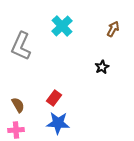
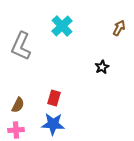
brown arrow: moved 6 px right, 1 px up
red rectangle: rotated 21 degrees counterclockwise
brown semicircle: rotated 56 degrees clockwise
blue star: moved 5 px left, 1 px down
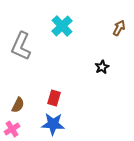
pink cross: moved 4 px left, 1 px up; rotated 28 degrees counterclockwise
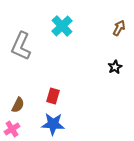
black star: moved 13 px right
red rectangle: moved 1 px left, 2 px up
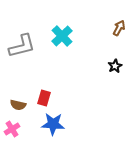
cyan cross: moved 10 px down
gray L-shape: moved 1 px right; rotated 128 degrees counterclockwise
black star: moved 1 px up
red rectangle: moved 9 px left, 2 px down
brown semicircle: rotated 77 degrees clockwise
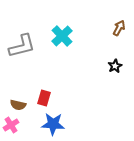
pink cross: moved 1 px left, 4 px up
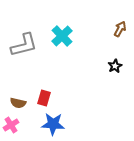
brown arrow: moved 1 px right, 1 px down
gray L-shape: moved 2 px right, 1 px up
brown semicircle: moved 2 px up
